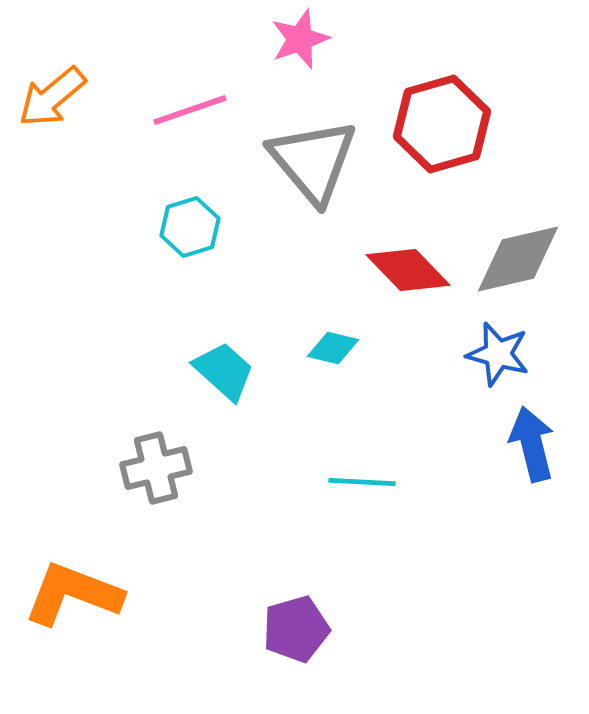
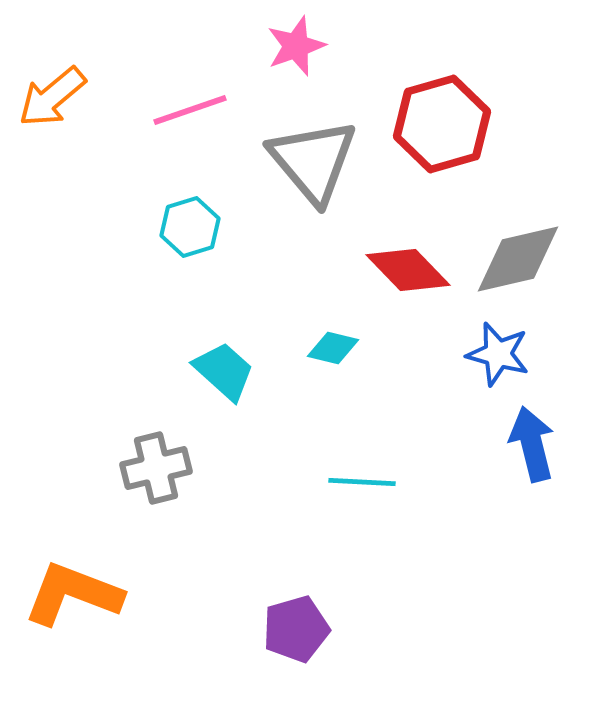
pink star: moved 4 px left, 7 px down
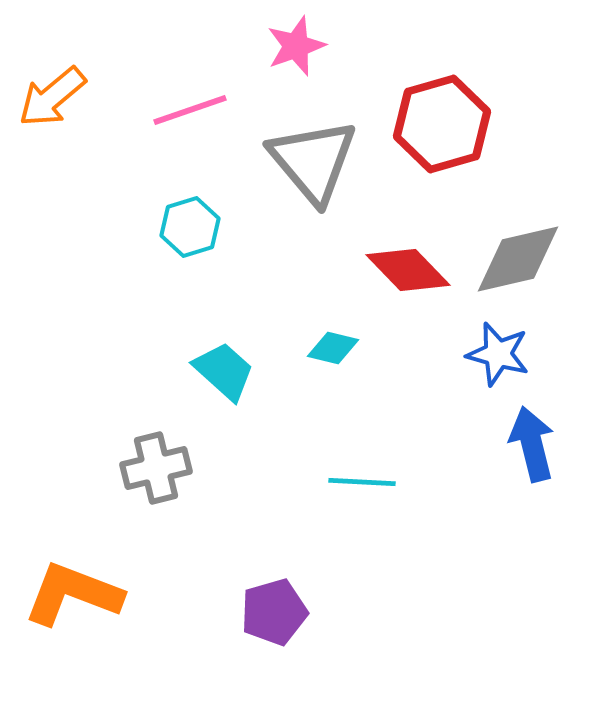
purple pentagon: moved 22 px left, 17 px up
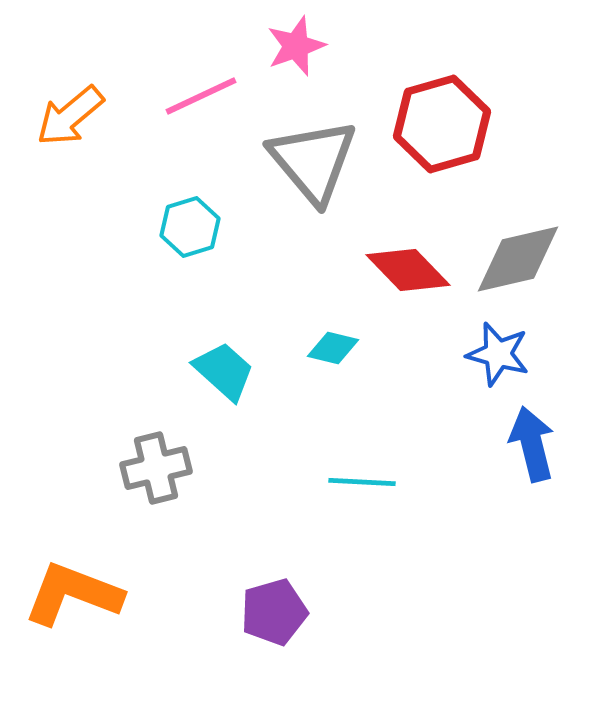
orange arrow: moved 18 px right, 19 px down
pink line: moved 11 px right, 14 px up; rotated 6 degrees counterclockwise
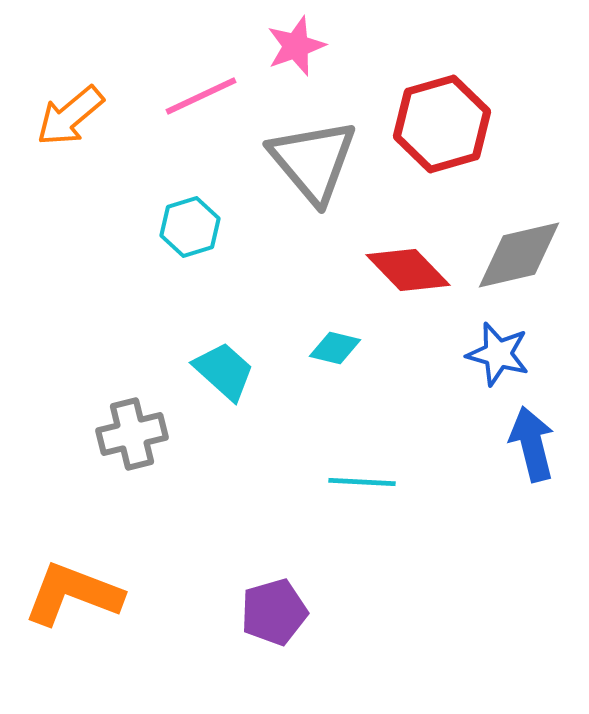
gray diamond: moved 1 px right, 4 px up
cyan diamond: moved 2 px right
gray cross: moved 24 px left, 34 px up
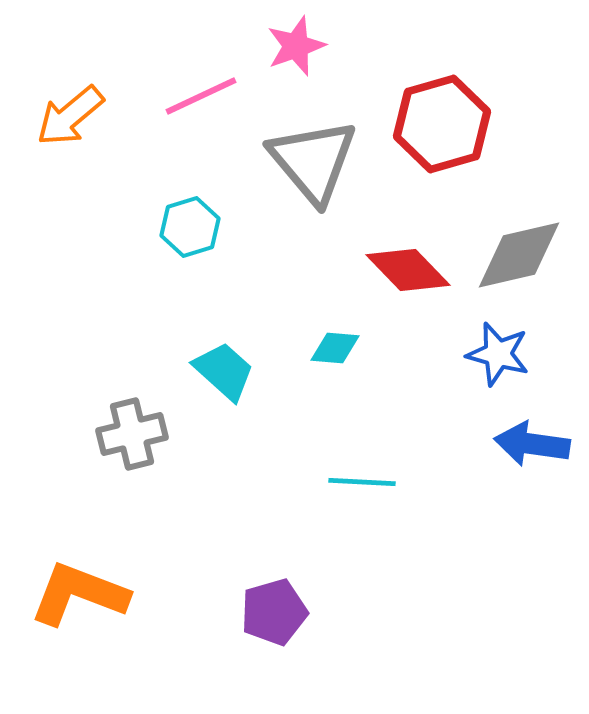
cyan diamond: rotated 9 degrees counterclockwise
blue arrow: rotated 68 degrees counterclockwise
orange L-shape: moved 6 px right
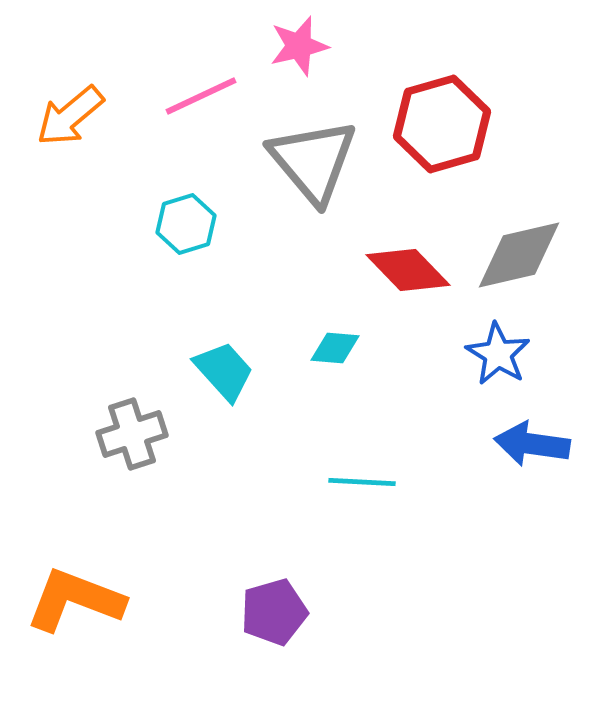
pink star: moved 3 px right; rotated 6 degrees clockwise
cyan hexagon: moved 4 px left, 3 px up
blue star: rotated 16 degrees clockwise
cyan trapezoid: rotated 6 degrees clockwise
gray cross: rotated 4 degrees counterclockwise
orange L-shape: moved 4 px left, 6 px down
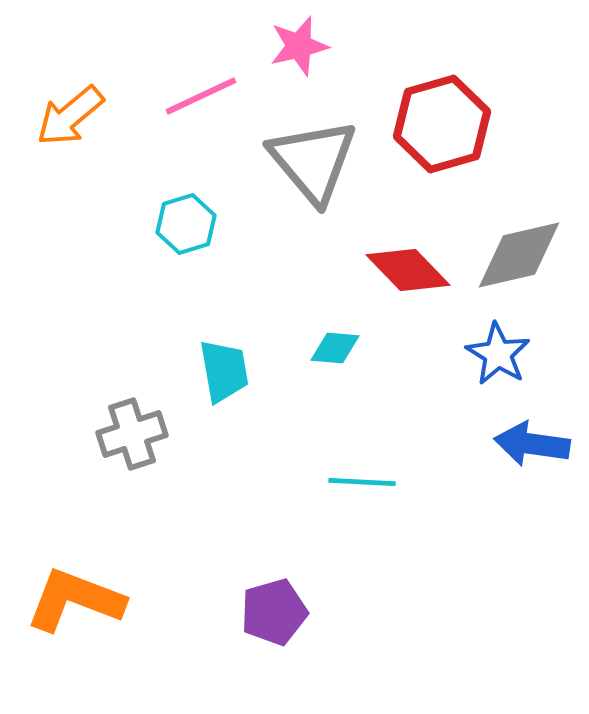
cyan trapezoid: rotated 32 degrees clockwise
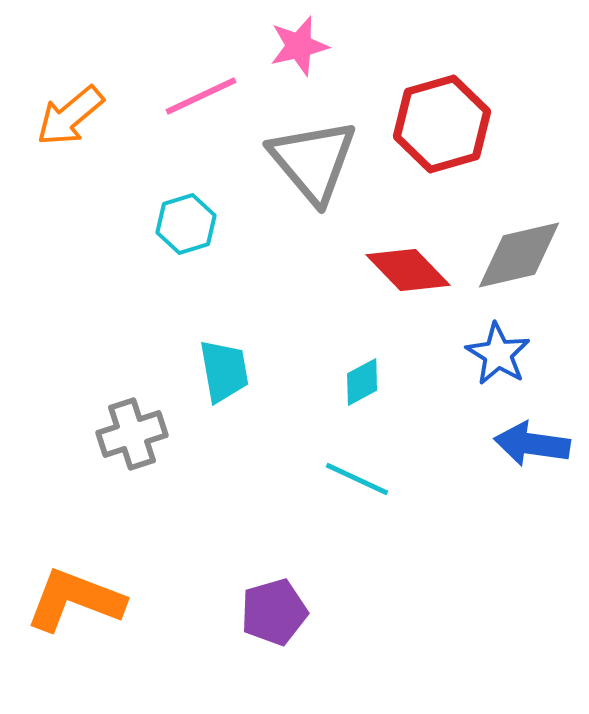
cyan diamond: moved 27 px right, 34 px down; rotated 33 degrees counterclockwise
cyan line: moved 5 px left, 3 px up; rotated 22 degrees clockwise
